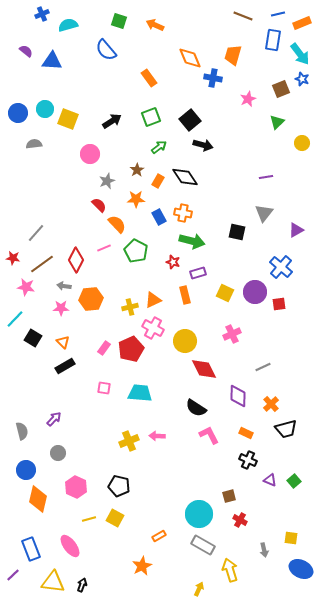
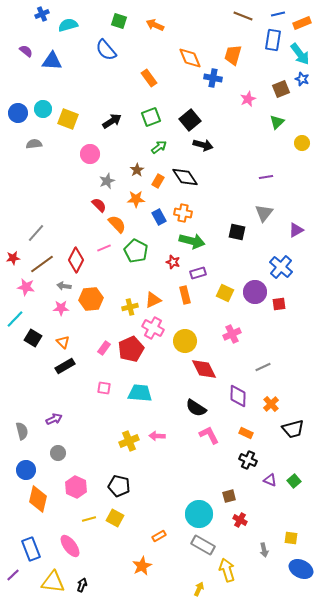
cyan circle at (45, 109): moved 2 px left
red star at (13, 258): rotated 16 degrees counterclockwise
purple arrow at (54, 419): rotated 21 degrees clockwise
black trapezoid at (286, 429): moved 7 px right
yellow arrow at (230, 570): moved 3 px left
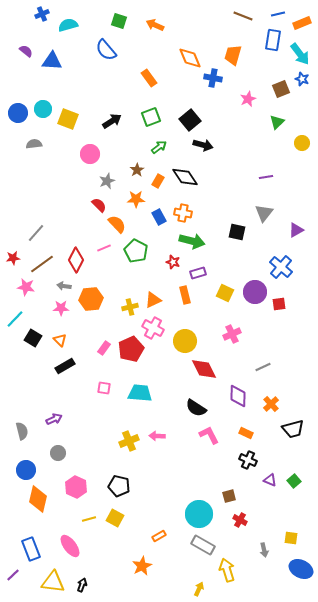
orange triangle at (63, 342): moved 3 px left, 2 px up
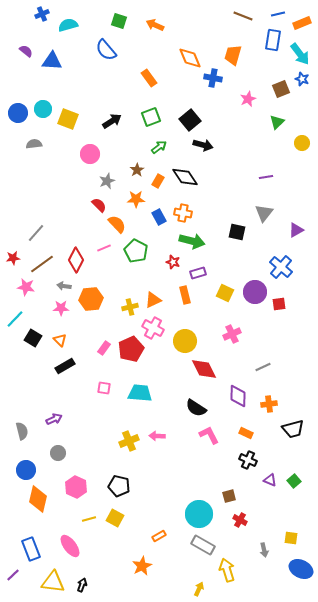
orange cross at (271, 404): moved 2 px left; rotated 35 degrees clockwise
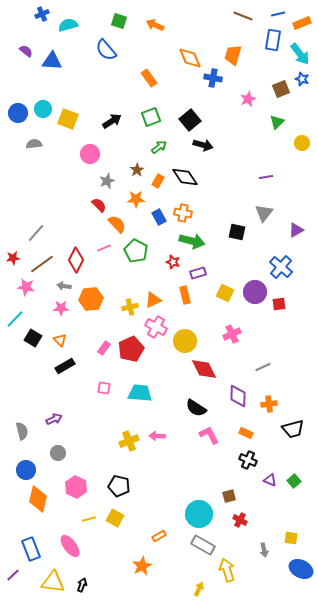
pink cross at (153, 328): moved 3 px right, 1 px up
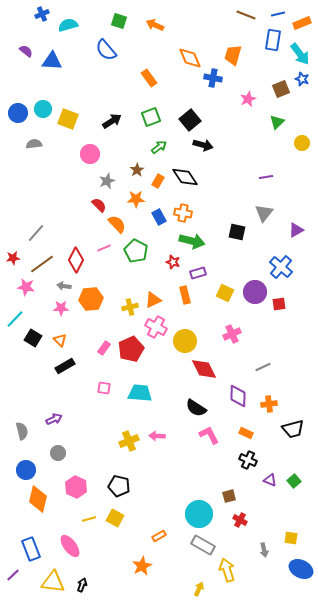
brown line at (243, 16): moved 3 px right, 1 px up
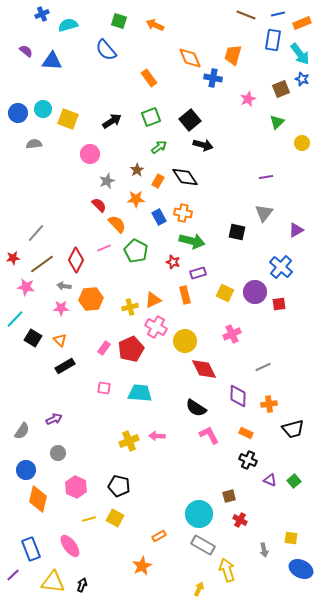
gray semicircle at (22, 431): rotated 48 degrees clockwise
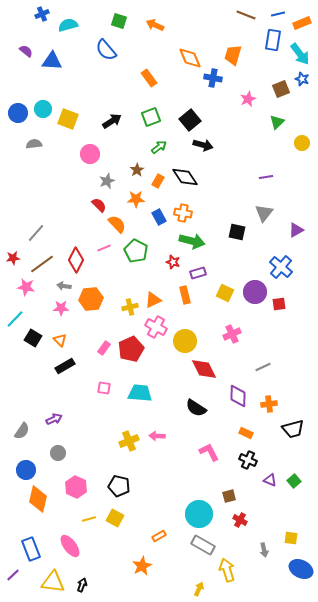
pink L-shape at (209, 435): moved 17 px down
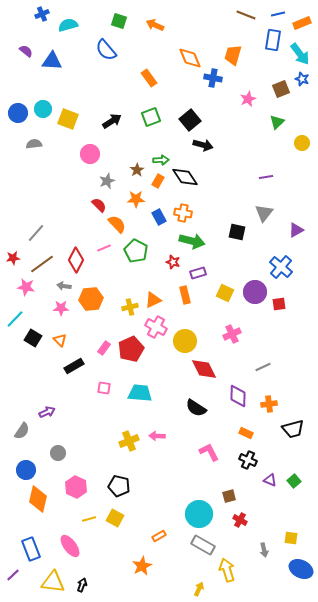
green arrow at (159, 147): moved 2 px right, 13 px down; rotated 35 degrees clockwise
black rectangle at (65, 366): moved 9 px right
purple arrow at (54, 419): moved 7 px left, 7 px up
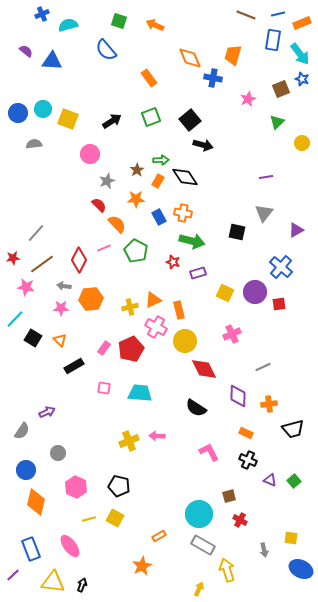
red diamond at (76, 260): moved 3 px right
orange rectangle at (185, 295): moved 6 px left, 15 px down
orange diamond at (38, 499): moved 2 px left, 3 px down
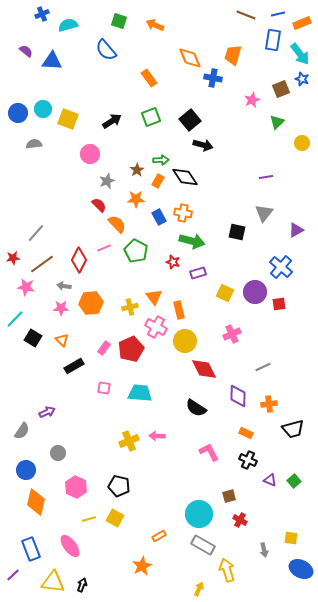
pink star at (248, 99): moved 4 px right, 1 px down
orange hexagon at (91, 299): moved 4 px down
orange triangle at (153, 300): moved 1 px right, 3 px up; rotated 42 degrees counterclockwise
orange triangle at (60, 340): moved 2 px right
